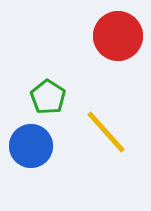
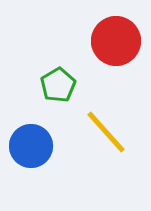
red circle: moved 2 px left, 5 px down
green pentagon: moved 10 px right, 12 px up; rotated 8 degrees clockwise
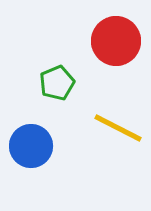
green pentagon: moved 1 px left, 2 px up; rotated 8 degrees clockwise
yellow line: moved 12 px right, 4 px up; rotated 21 degrees counterclockwise
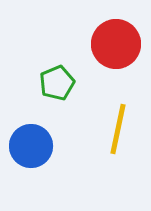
red circle: moved 3 px down
yellow line: moved 1 px down; rotated 75 degrees clockwise
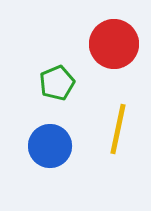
red circle: moved 2 px left
blue circle: moved 19 px right
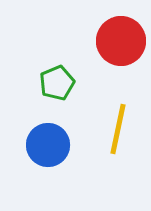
red circle: moved 7 px right, 3 px up
blue circle: moved 2 px left, 1 px up
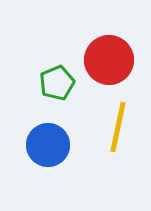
red circle: moved 12 px left, 19 px down
yellow line: moved 2 px up
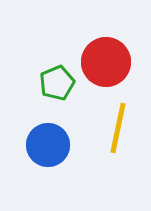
red circle: moved 3 px left, 2 px down
yellow line: moved 1 px down
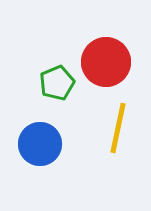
blue circle: moved 8 px left, 1 px up
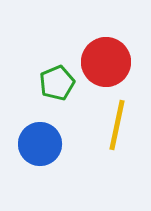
yellow line: moved 1 px left, 3 px up
